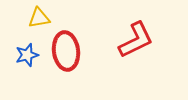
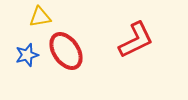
yellow triangle: moved 1 px right, 1 px up
red ellipse: rotated 27 degrees counterclockwise
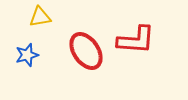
red L-shape: rotated 30 degrees clockwise
red ellipse: moved 20 px right
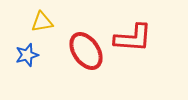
yellow triangle: moved 2 px right, 5 px down
red L-shape: moved 3 px left, 2 px up
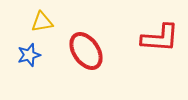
red L-shape: moved 27 px right
blue star: moved 2 px right
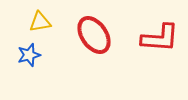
yellow triangle: moved 2 px left
red ellipse: moved 8 px right, 16 px up
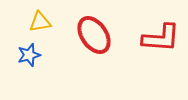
red L-shape: moved 1 px right
